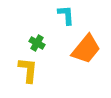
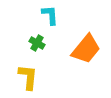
cyan L-shape: moved 16 px left
yellow L-shape: moved 7 px down
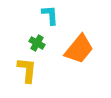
orange trapezoid: moved 7 px left
yellow L-shape: moved 1 px left, 7 px up
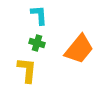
cyan L-shape: moved 11 px left
green cross: rotated 14 degrees counterclockwise
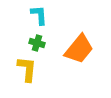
yellow L-shape: moved 1 px up
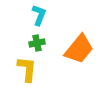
cyan L-shape: rotated 25 degrees clockwise
green cross: rotated 28 degrees counterclockwise
